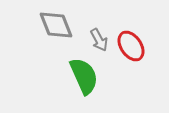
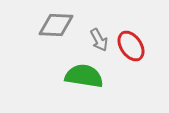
gray diamond: rotated 66 degrees counterclockwise
green semicircle: rotated 57 degrees counterclockwise
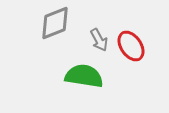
gray diamond: moved 1 px left, 2 px up; rotated 24 degrees counterclockwise
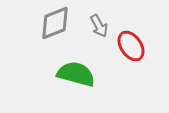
gray arrow: moved 14 px up
green semicircle: moved 8 px left, 2 px up; rotated 6 degrees clockwise
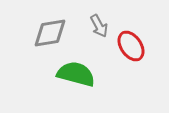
gray diamond: moved 5 px left, 10 px down; rotated 12 degrees clockwise
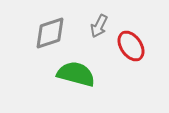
gray arrow: rotated 55 degrees clockwise
gray diamond: rotated 9 degrees counterclockwise
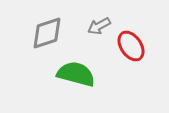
gray arrow: rotated 35 degrees clockwise
gray diamond: moved 3 px left
